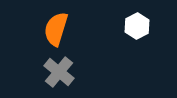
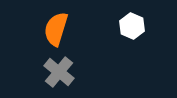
white hexagon: moved 5 px left; rotated 10 degrees counterclockwise
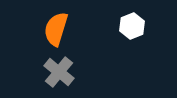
white hexagon: rotated 15 degrees clockwise
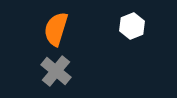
gray cross: moved 3 px left, 1 px up
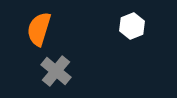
orange semicircle: moved 17 px left
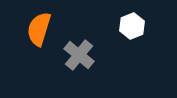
gray cross: moved 23 px right, 16 px up
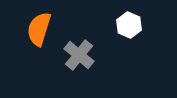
white hexagon: moved 3 px left, 1 px up; rotated 15 degrees counterclockwise
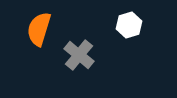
white hexagon: rotated 20 degrees clockwise
